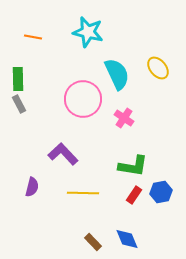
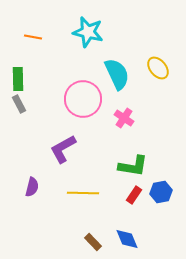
purple L-shape: moved 5 px up; rotated 76 degrees counterclockwise
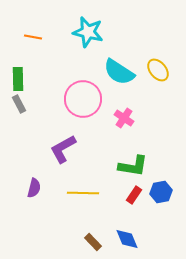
yellow ellipse: moved 2 px down
cyan semicircle: moved 2 px right, 2 px up; rotated 148 degrees clockwise
purple semicircle: moved 2 px right, 1 px down
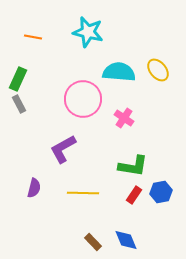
cyan semicircle: rotated 152 degrees clockwise
green rectangle: rotated 25 degrees clockwise
blue diamond: moved 1 px left, 1 px down
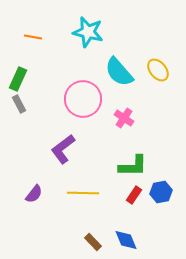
cyan semicircle: rotated 136 degrees counterclockwise
purple L-shape: rotated 8 degrees counterclockwise
green L-shape: rotated 8 degrees counterclockwise
purple semicircle: moved 6 px down; rotated 24 degrees clockwise
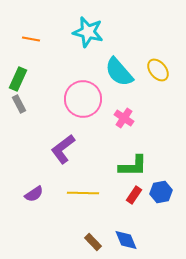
orange line: moved 2 px left, 2 px down
purple semicircle: rotated 18 degrees clockwise
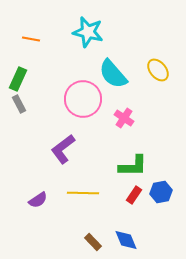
cyan semicircle: moved 6 px left, 2 px down
purple semicircle: moved 4 px right, 6 px down
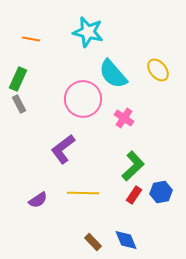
green L-shape: rotated 44 degrees counterclockwise
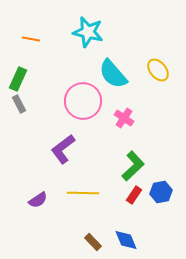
pink circle: moved 2 px down
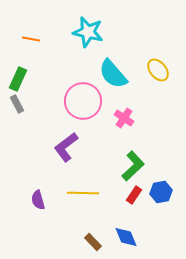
gray rectangle: moved 2 px left
purple L-shape: moved 3 px right, 2 px up
purple semicircle: rotated 108 degrees clockwise
blue diamond: moved 3 px up
